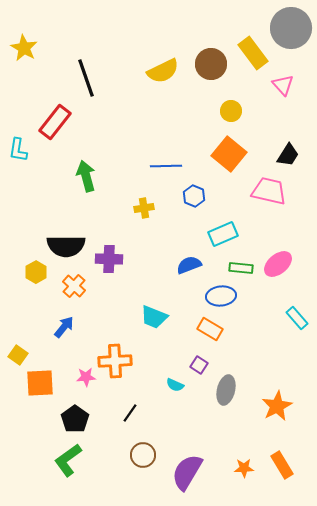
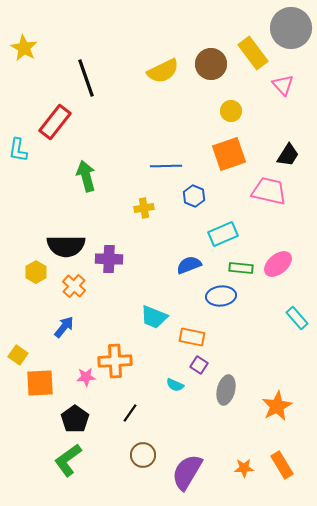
orange square at (229, 154): rotated 32 degrees clockwise
orange rectangle at (210, 329): moved 18 px left, 8 px down; rotated 20 degrees counterclockwise
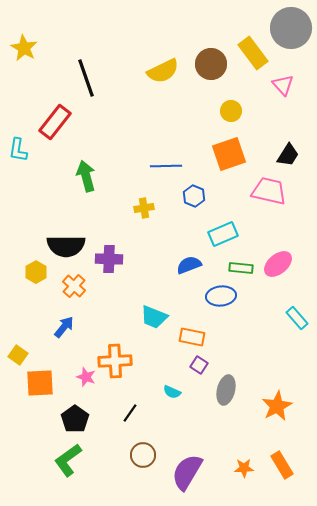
pink star at (86, 377): rotated 24 degrees clockwise
cyan semicircle at (175, 385): moved 3 px left, 7 px down
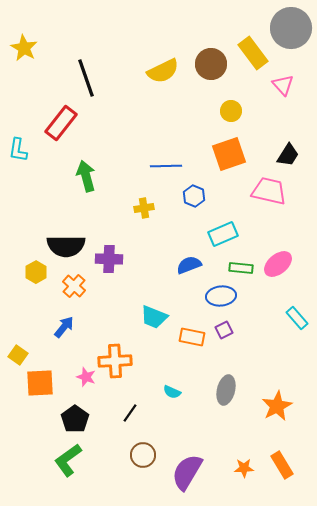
red rectangle at (55, 122): moved 6 px right, 1 px down
purple square at (199, 365): moved 25 px right, 35 px up; rotated 30 degrees clockwise
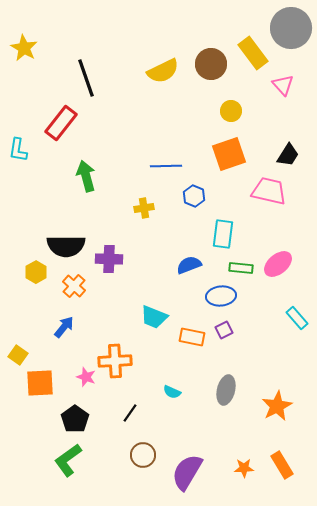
cyan rectangle at (223, 234): rotated 60 degrees counterclockwise
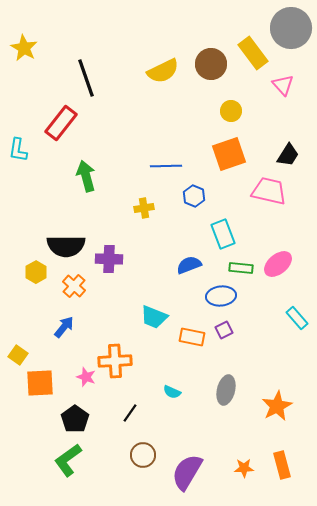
cyan rectangle at (223, 234): rotated 28 degrees counterclockwise
orange rectangle at (282, 465): rotated 16 degrees clockwise
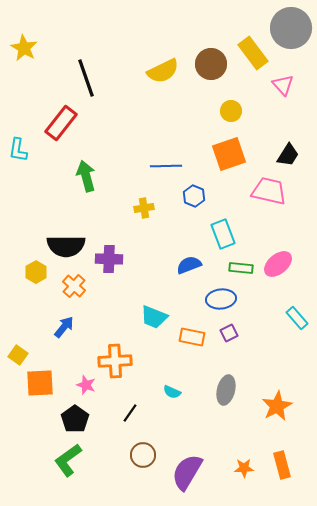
blue ellipse at (221, 296): moved 3 px down
purple square at (224, 330): moved 5 px right, 3 px down
pink star at (86, 377): moved 8 px down
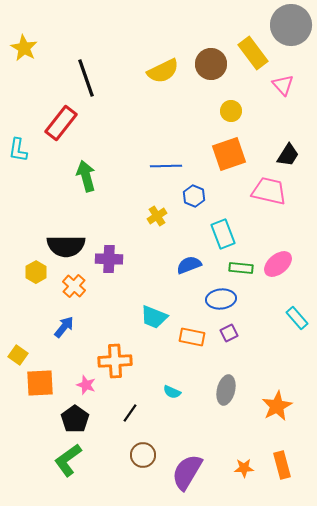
gray circle at (291, 28): moved 3 px up
yellow cross at (144, 208): moved 13 px right, 8 px down; rotated 24 degrees counterclockwise
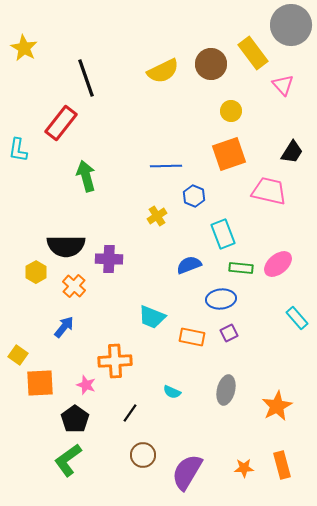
black trapezoid at (288, 155): moved 4 px right, 3 px up
cyan trapezoid at (154, 317): moved 2 px left
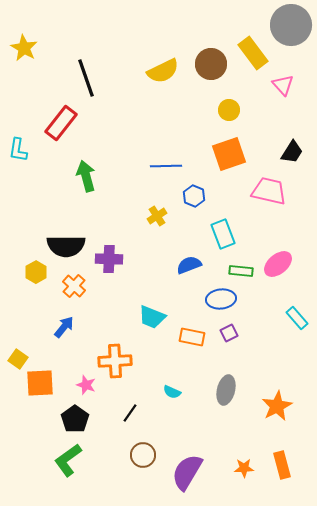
yellow circle at (231, 111): moved 2 px left, 1 px up
green rectangle at (241, 268): moved 3 px down
yellow square at (18, 355): moved 4 px down
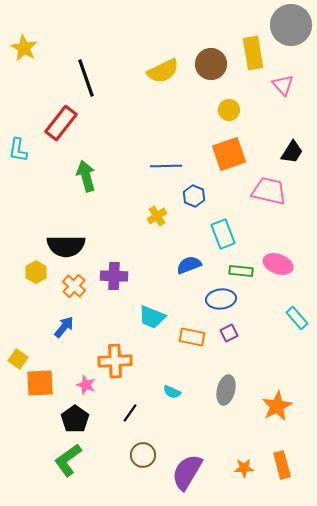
yellow rectangle at (253, 53): rotated 28 degrees clockwise
purple cross at (109, 259): moved 5 px right, 17 px down
pink ellipse at (278, 264): rotated 60 degrees clockwise
